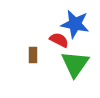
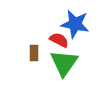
brown rectangle: moved 1 px right, 2 px up
green triangle: moved 11 px left, 1 px up
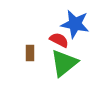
brown rectangle: moved 4 px left
green triangle: rotated 16 degrees clockwise
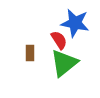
blue star: moved 1 px up
red semicircle: rotated 30 degrees clockwise
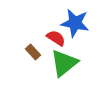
red semicircle: moved 3 px left, 2 px up; rotated 24 degrees counterclockwise
brown rectangle: moved 3 px right, 1 px up; rotated 42 degrees counterclockwise
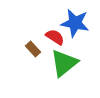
red semicircle: moved 1 px left, 1 px up
brown rectangle: moved 3 px up
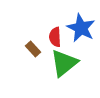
blue star: moved 6 px right, 5 px down; rotated 16 degrees clockwise
red semicircle: rotated 126 degrees counterclockwise
